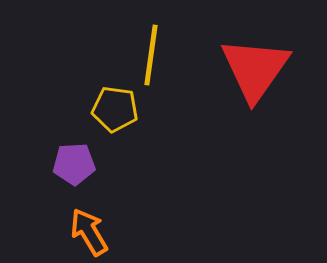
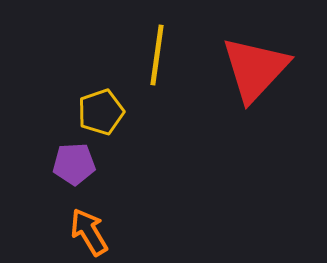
yellow line: moved 6 px right
red triangle: rotated 8 degrees clockwise
yellow pentagon: moved 14 px left, 3 px down; rotated 27 degrees counterclockwise
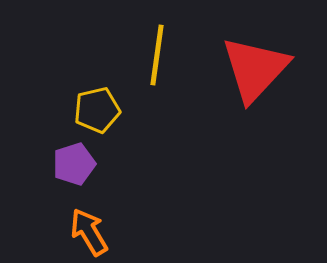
yellow pentagon: moved 4 px left, 2 px up; rotated 6 degrees clockwise
purple pentagon: rotated 15 degrees counterclockwise
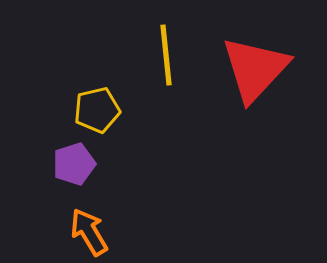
yellow line: moved 9 px right; rotated 14 degrees counterclockwise
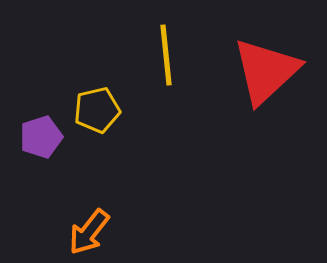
red triangle: moved 11 px right, 2 px down; rotated 4 degrees clockwise
purple pentagon: moved 33 px left, 27 px up
orange arrow: rotated 111 degrees counterclockwise
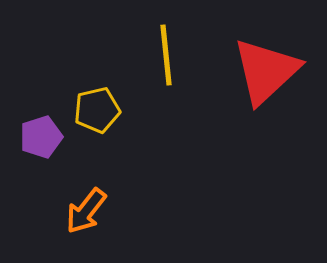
orange arrow: moved 3 px left, 21 px up
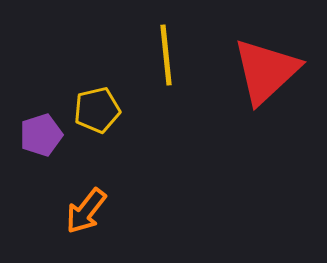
purple pentagon: moved 2 px up
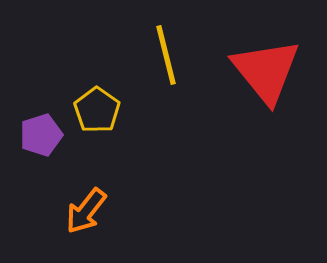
yellow line: rotated 8 degrees counterclockwise
red triangle: rotated 26 degrees counterclockwise
yellow pentagon: rotated 24 degrees counterclockwise
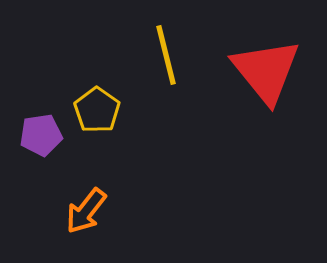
purple pentagon: rotated 9 degrees clockwise
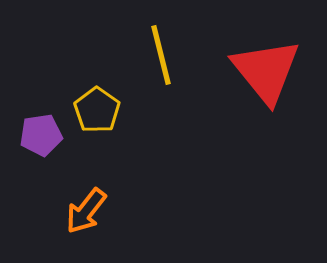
yellow line: moved 5 px left
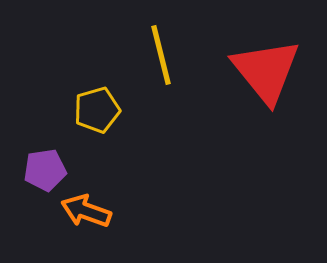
yellow pentagon: rotated 21 degrees clockwise
purple pentagon: moved 4 px right, 35 px down
orange arrow: rotated 72 degrees clockwise
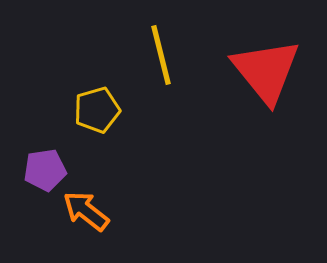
orange arrow: rotated 18 degrees clockwise
